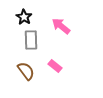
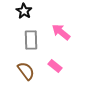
black star: moved 6 px up
pink arrow: moved 6 px down
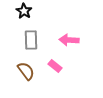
pink arrow: moved 8 px right, 8 px down; rotated 36 degrees counterclockwise
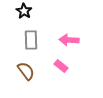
pink rectangle: moved 6 px right
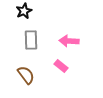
black star: rotated 14 degrees clockwise
pink arrow: moved 1 px down
brown semicircle: moved 4 px down
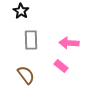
black star: moved 3 px left; rotated 14 degrees counterclockwise
pink arrow: moved 2 px down
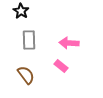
gray rectangle: moved 2 px left
